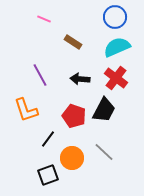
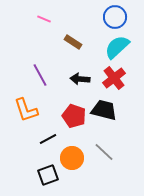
cyan semicircle: rotated 20 degrees counterclockwise
red cross: moved 2 px left; rotated 15 degrees clockwise
black trapezoid: rotated 104 degrees counterclockwise
black line: rotated 24 degrees clockwise
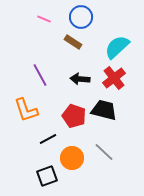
blue circle: moved 34 px left
black square: moved 1 px left, 1 px down
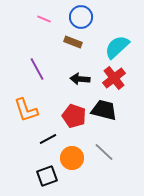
brown rectangle: rotated 12 degrees counterclockwise
purple line: moved 3 px left, 6 px up
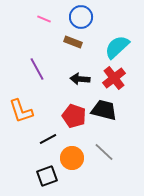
orange L-shape: moved 5 px left, 1 px down
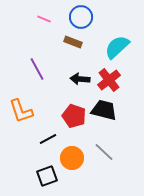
red cross: moved 5 px left, 2 px down
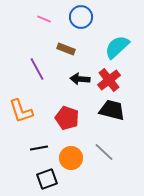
brown rectangle: moved 7 px left, 7 px down
black trapezoid: moved 8 px right
red pentagon: moved 7 px left, 2 px down
black line: moved 9 px left, 9 px down; rotated 18 degrees clockwise
orange circle: moved 1 px left
black square: moved 3 px down
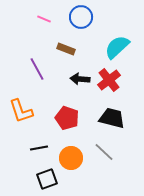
black trapezoid: moved 8 px down
